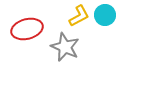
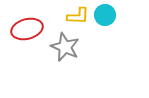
yellow L-shape: moved 1 px left; rotated 30 degrees clockwise
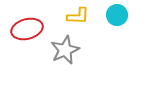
cyan circle: moved 12 px right
gray star: moved 3 px down; rotated 24 degrees clockwise
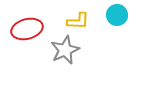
yellow L-shape: moved 5 px down
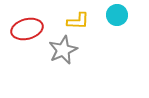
gray star: moved 2 px left
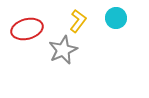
cyan circle: moved 1 px left, 3 px down
yellow L-shape: rotated 55 degrees counterclockwise
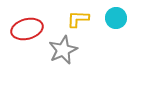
yellow L-shape: moved 2 px up; rotated 125 degrees counterclockwise
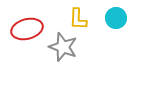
yellow L-shape: rotated 90 degrees counterclockwise
gray star: moved 3 px up; rotated 28 degrees counterclockwise
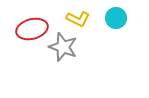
yellow L-shape: rotated 65 degrees counterclockwise
red ellipse: moved 5 px right
